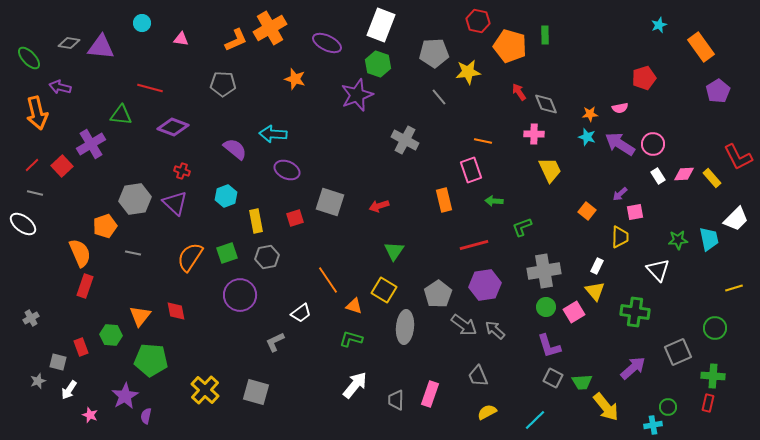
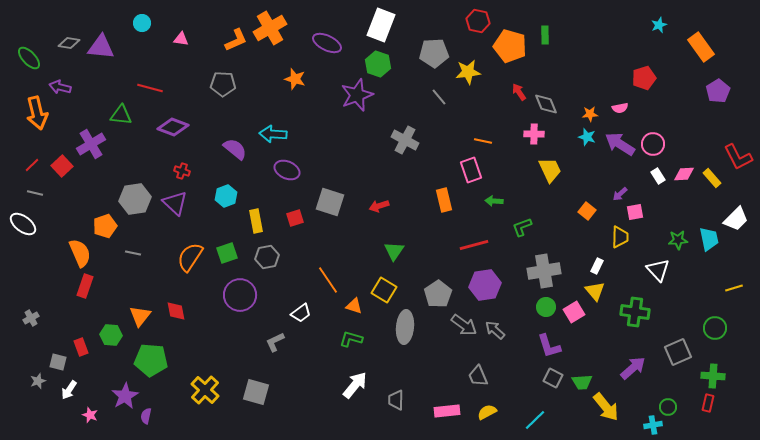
pink rectangle at (430, 394): moved 17 px right, 17 px down; rotated 65 degrees clockwise
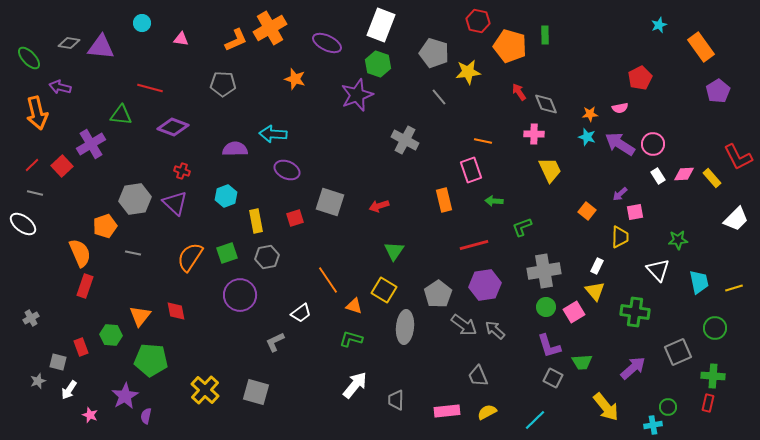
gray pentagon at (434, 53): rotated 20 degrees clockwise
red pentagon at (644, 78): moved 4 px left; rotated 10 degrees counterclockwise
purple semicircle at (235, 149): rotated 40 degrees counterclockwise
cyan trapezoid at (709, 239): moved 10 px left, 43 px down
green trapezoid at (582, 382): moved 20 px up
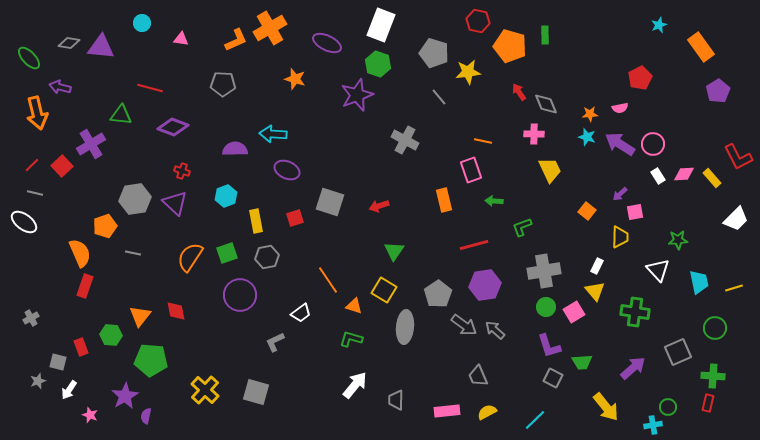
white ellipse at (23, 224): moved 1 px right, 2 px up
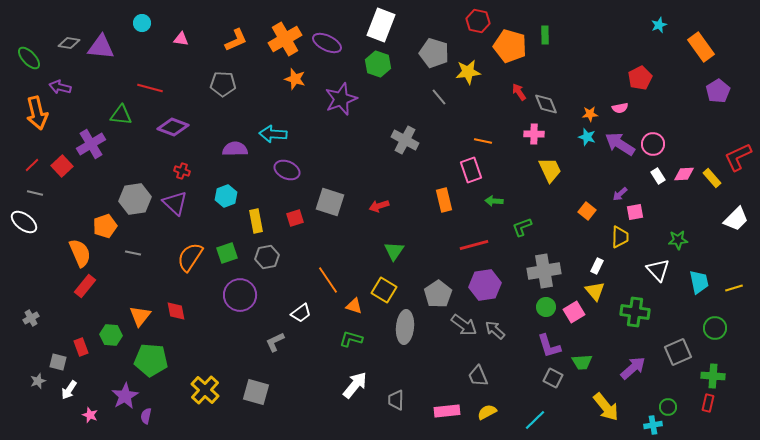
orange cross at (270, 28): moved 15 px right, 11 px down
purple star at (357, 95): moved 16 px left, 4 px down
red L-shape at (738, 157): rotated 92 degrees clockwise
red rectangle at (85, 286): rotated 20 degrees clockwise
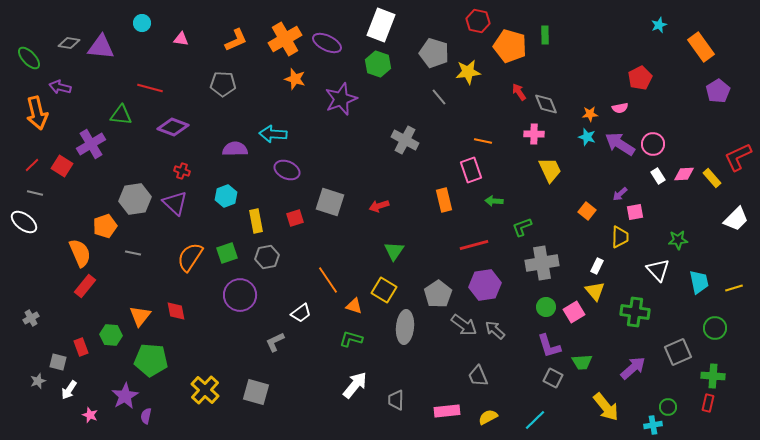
red square at (62, 166): rotated 15 degrees counterclockwise
gray cross at (544, 271): moved 2 px left, 8 px up
yellow semicircle at (487, 412): moved 1 px right, 5 px down
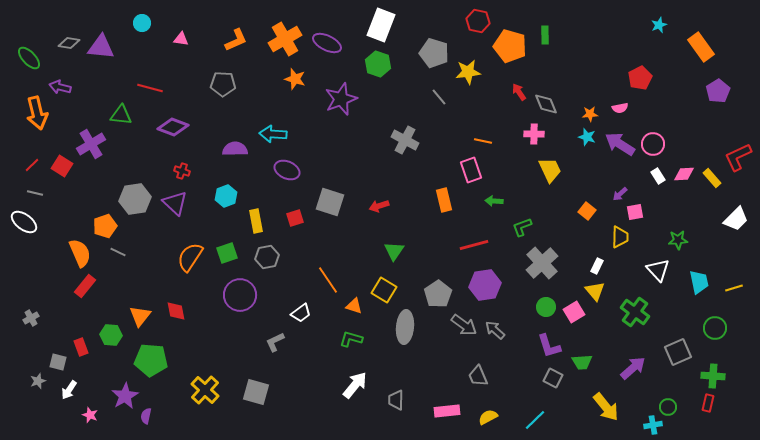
gray line at (133, 253): moved 15 px left, 1 px up; rotated 14 degrees clockwise
gray cross at (542, 263): rotated 32 degrees counterclockwise
green cross at (635, 312): rotated 28 degrees clockwise
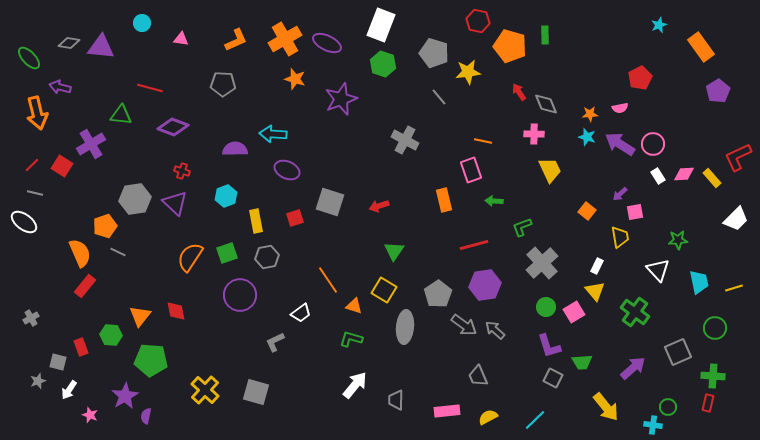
green hexagon at (378, 64): moved 5 px right
yellow trapezoid at (620, 237): rotated 10 degrees counterclockwise
cyan cross at (653, 425): rotated 18 degrees clockwise
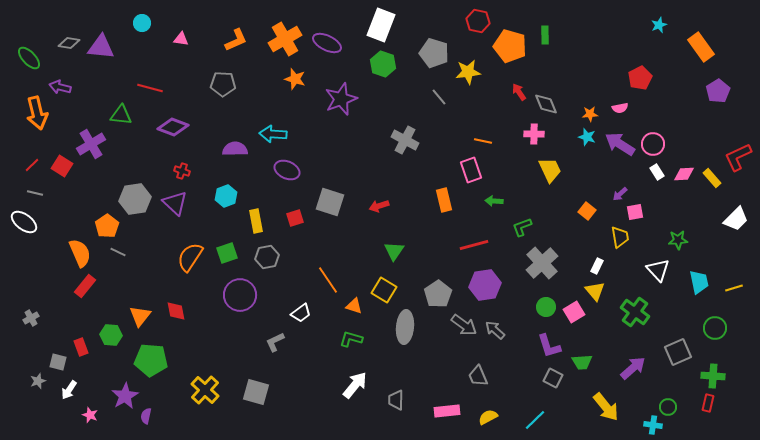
white rectangle at (658, 176): moved 1 px left, 4 px up
orange pentagon at (105, 226): moved 2 px right; rotated 15 degrees counterclockwise
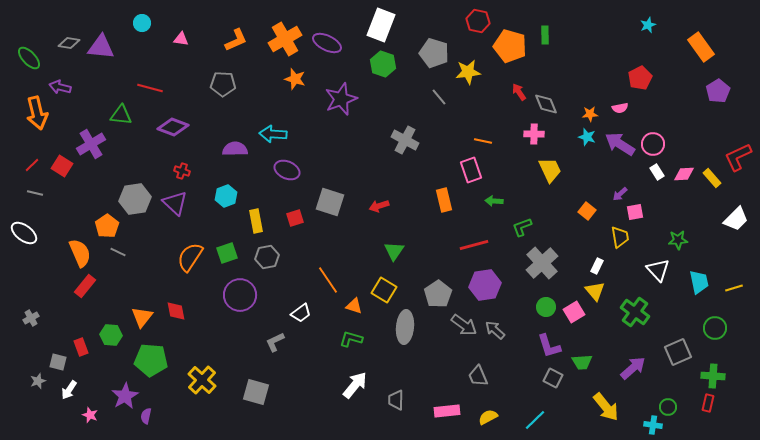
cyan star at (659, 25): moved 11 px left
white ellipse at (24, 222): moved 11 px down
orange triangle at (140, 316): moved 2 px right, 1 px down
yellow cross at (205, 390): moved 3 px left, 10 px up
